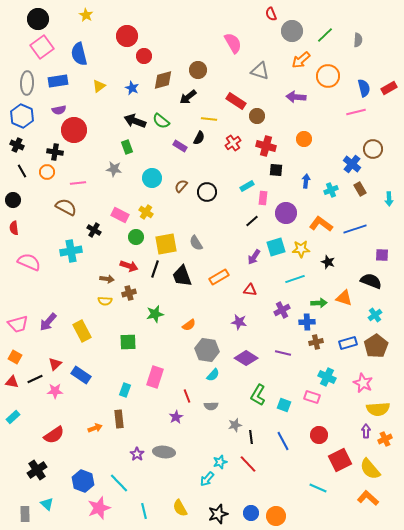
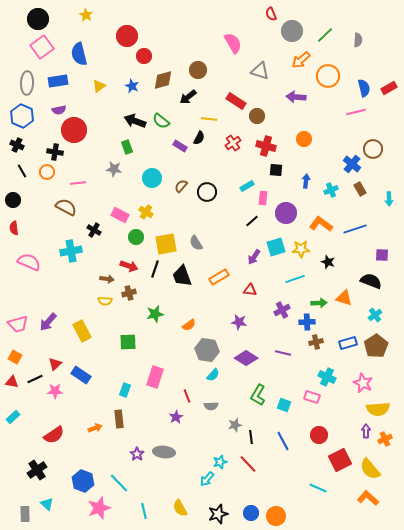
blue star at (132, 88): moved 2 px up
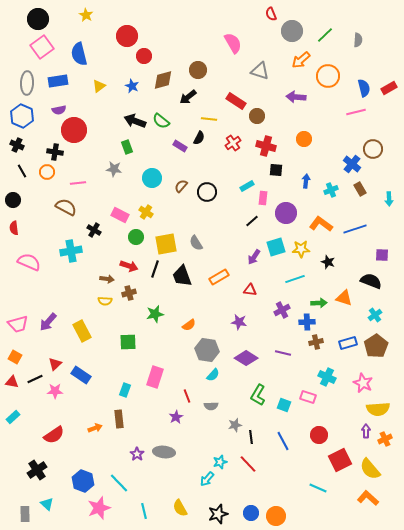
pink rectangle at (312, 397): moved 4 px left
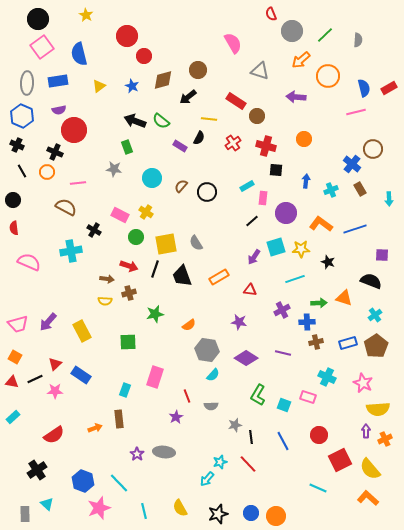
black cross at (55, 152): rotated 14 degrees clockwise
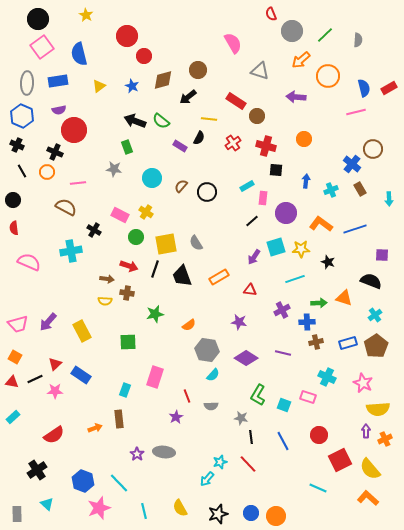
brown cross at (129, 293): moved 2 px left; rotated 24 degrees clockwise
gray star at (235, 425): moved 6 px right, 7 px up; rotated 24 degrees clockwise
gray rectangle at (25, 514): moved 8 px left
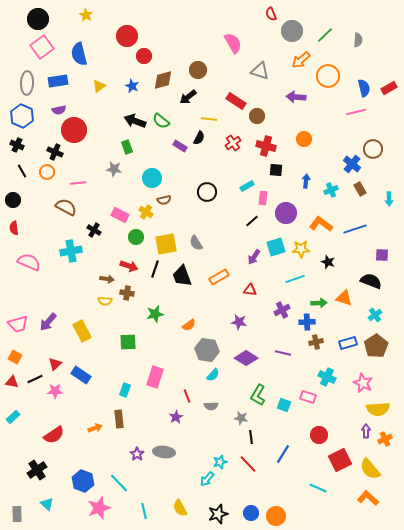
brown semicircle at (181, 186): moved 17 px left, 14 px down; rotated 144 degrees counterclockwise
blue line at (283, 441): moved 13 px down; rotated 60 degrees clockwise
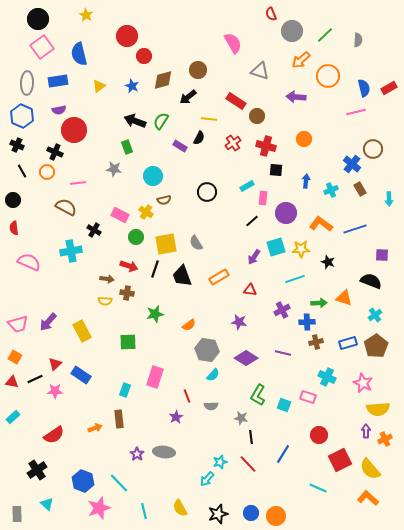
green semicircle at (161, 121): rotated 84 degrees clockwise
cyan circle at (152, 178): moved 1 px right, 2 px up
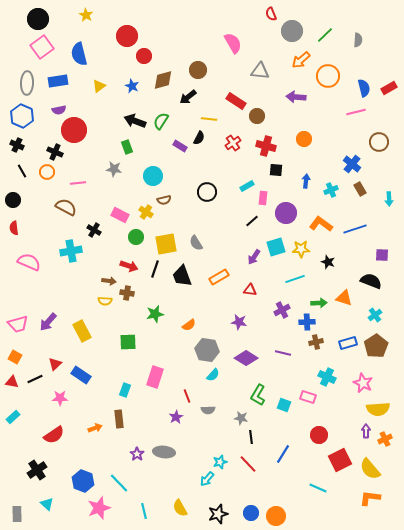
gray triangle at (260, 71): rotated 12 degrees counterclockwise
brown circle at (373, 149): moved 6 px right, 7 px up
brown arrow at (107, 279): moved 2 px right, 2 px down
pink star at (55, 391): moved 5 px right, 7 px down
gray semicircle at (211, 406): moved 3 px left, 4 px down
orange L-shape at (368, 498): moved 2 px right; rotated 35 degrees counterclockwise
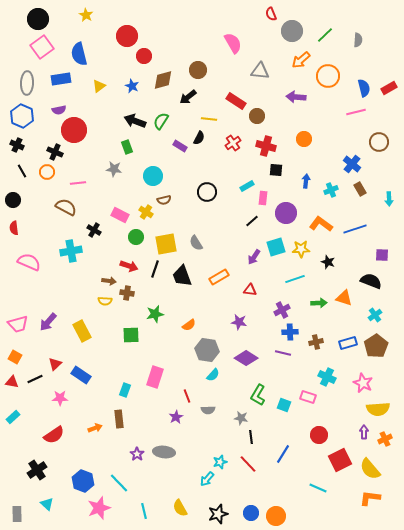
blue rectangle at (58, 81): moved 3 px right, 2 px up
blue cross at (307, 322): moved 17 px left, 10 px down
green square at (128, 342): moved 3 px right, 7 px up
purple arrow at (366, 431): moved 2 px left, 1 px down
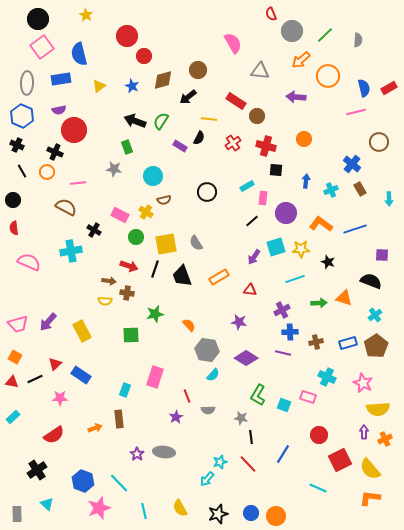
orange semicircle at (189, 325): rotated 96 degrees counterclockwise
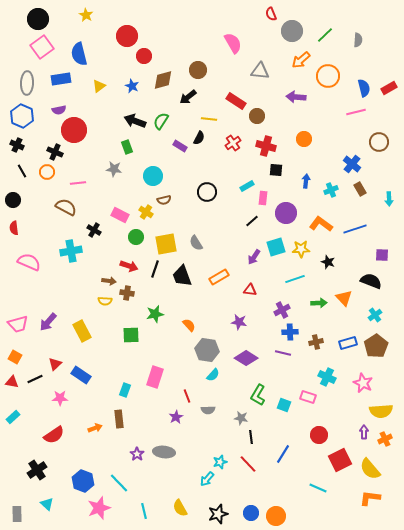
orange triangle at (344, 298): rotated 30 degrees clockwise
yellow semicircle at (378, 409): moved 3 px right, 2 px down
